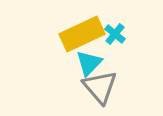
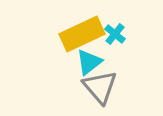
cyan triangle: moved 1 px up; rotated 8 degrees clockwise
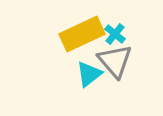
cyan triangle: moved 12 px down
gray triangle: moved 15 px right, 26 px up
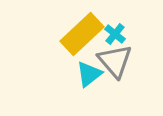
yellow rectangle: rotated 18 degrees counterclockwise
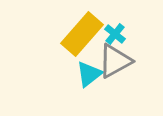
yellow rectangle: rotated 6 degrees counterclockwise
gray triangle: rotated 42 degrees clockwise
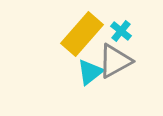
cyan cross: moved 6 px right, 3 px up
cyan triangle: moved 1 px right, 2 px up
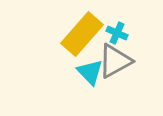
cyan cross: moved 4 px left, 2 px down; rotated 15 degrees counterclockwise
cyan triangle: rotated 36 degrees counterclockwise
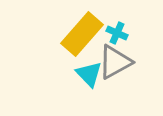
gray triangle: moved 1 px down
cyan triangle: moved 1 px left, 2 px down
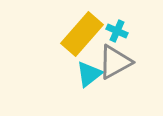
cyan cross: moved 2 px up
cyan triangle: rotated 36 degrees clockwise
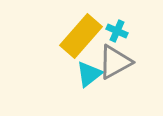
yellow rectangle: moved 1 px left, 2 px down
